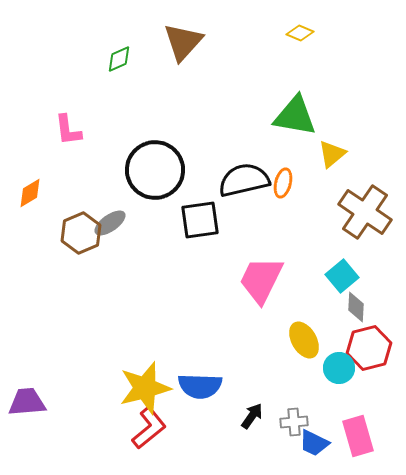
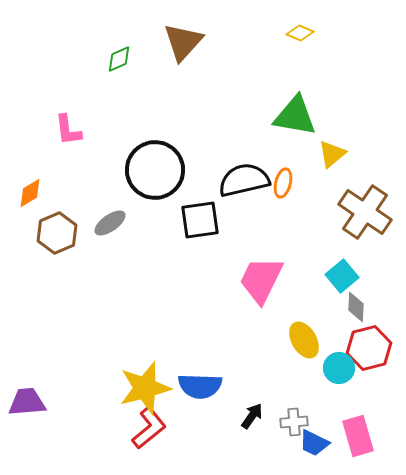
brown hexagon: moved 24 px left
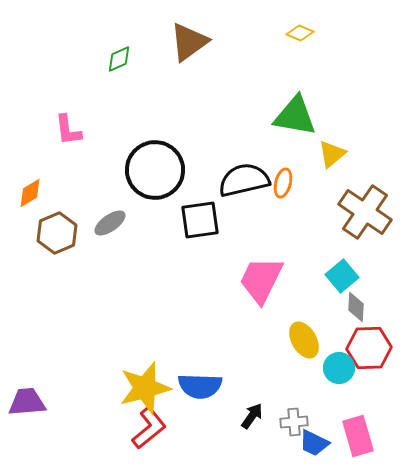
brown triangle: moved 6 px right; rotated 12 degrees clockwise
red hexagon: rotated 12 degrees clockwise
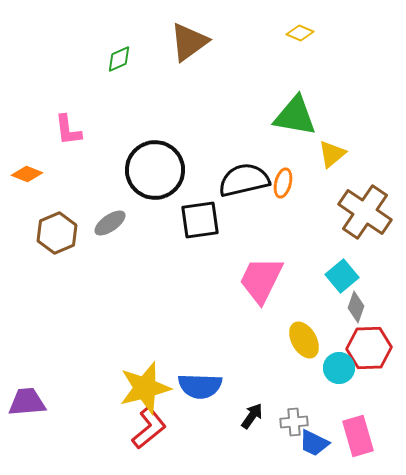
orange diamond: moved 3 px left, 19 px up; rotated 52 degrees clockwise
gray diamond: rotated 16 degrees clockwise
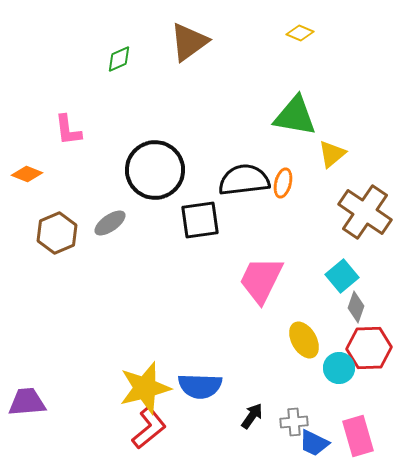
black semicircle: rotated 6 degrees clockwise
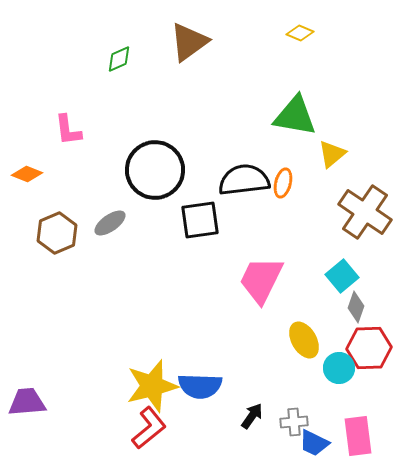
yellow star: moved 7 px right, 2 px up
pink rectangle: rotated 9 degrees clockwise
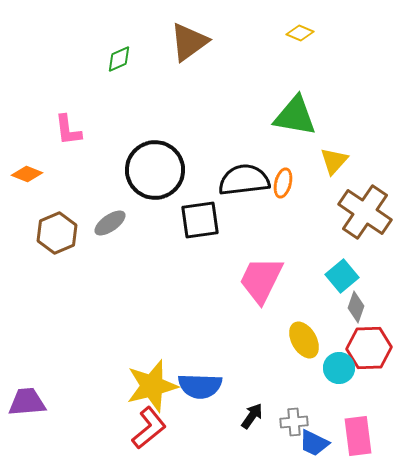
yellow triangle: moved 2 px right, 7 px down; rotated 8 degrees counterclockwise
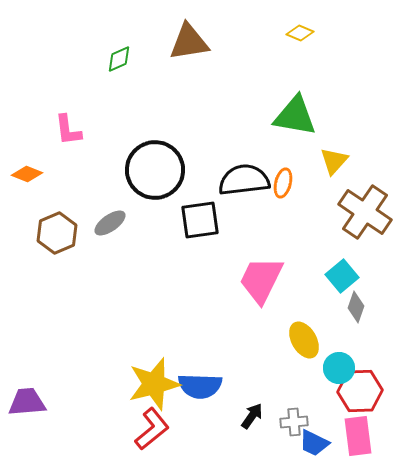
brown triangle: rotated 27 degrees clockwise
red hexagon: moved 9 px left, 43 px down
yellow star: moved 2 px right, 2 px up
red L-shape: moved 3 px right, 1 px down
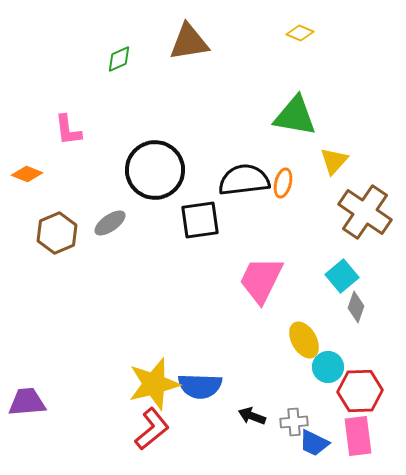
cyan circle: moved 11 px left, 1 px up
black arrow: rotated 104 degrees counterclockwise
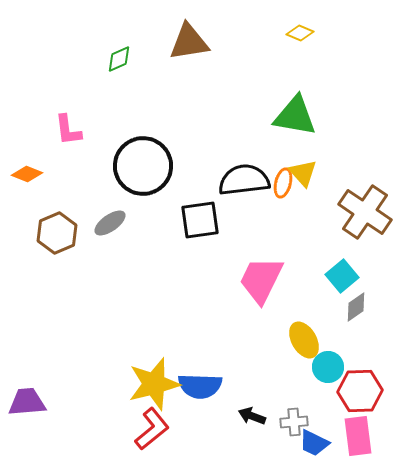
yellow triangle: moved 31 px left, 12 px down; rotated 24 degrees counterclockwise
black circle: moved 12 px left, 4 px up
gray diamond: rotated 36 degrees clockwise
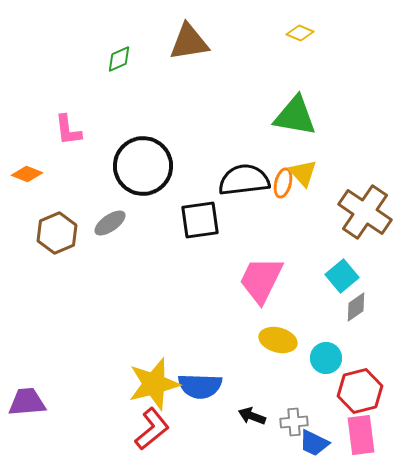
yellow ellipse: moved 26 px left; rotated 45 degrees counterclockwise
cyan circle: moved 2 px left, 9 px up
red hexagon: rotated 12 degrees counterclockwise
pink rectangle: moved 3 px right, 1 px up
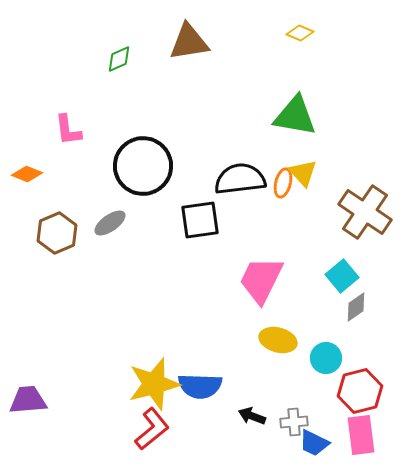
black semicircle: moved 4 px left, 1 px up
purple trapezoid: moved 1 px right, 2 px up
